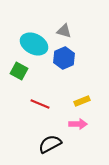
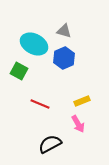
pink arrow: rotated 60 degrees clockwise
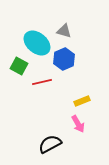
cyan ellipse: moved 3 px right, 1 px up; rotated 12 degrees clockwise
blue hexagon: moved 1 px down
green square: moved 5 px up
red line: moved 2 px right, 22 px up; rotated 36 degrees counterclockwise
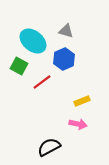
gray triangle: moved 2 px right
cyan ellipse: moved 4 px left, 2 px up
red line: rotated 24 degrees counterclockwise
pink arrow: rotated 48 degrees counterclockwise
black semicircle: moved 1 px left, 3 px down
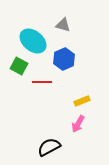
gray triangle: moved 3 px left, 6 px up
red line: rotated 36 degrees clockwise
pink arrow: rotated 108 degrees clockwise
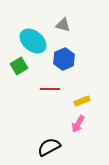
green square: rotated 30 degrees clockwise
red line: moved 8 px right, 7 px down
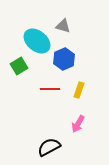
gray triangle: moved 1 px down
cyan ellipse: moved 4 px right
yellow rectangle: moved 3 px left, 11 px up; rotated 49 degrees counterclockwise
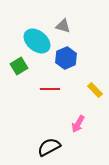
blue hexagon: moved 2 px right, 1 px up
yellow rectangle: moved 16 px right; rotated 63 degrees counterclockwise
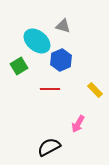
blue hexagon: moved 5 px left, 2 px down
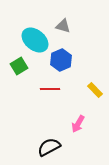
cyan ellipse: moved 2 px left, 1 px up
